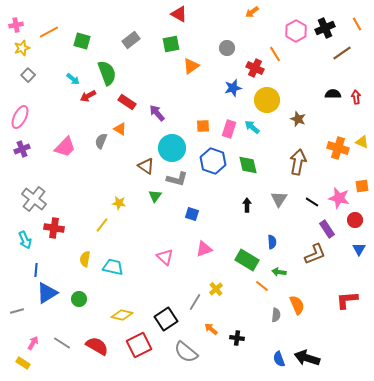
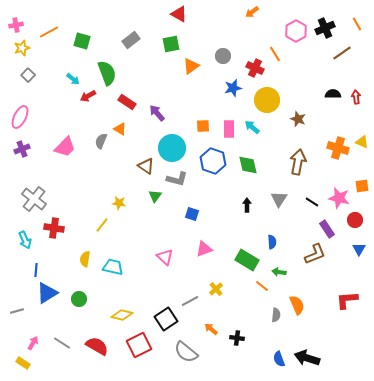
gray circle at (227, 48): moved 4 px left, 8 px down
pink rectangle at (229, 129): rotated 18 degrees counterclockwise
gray line at (195, 302): moved 5 px left, 1 px up; rotated 30 degrees clockwise
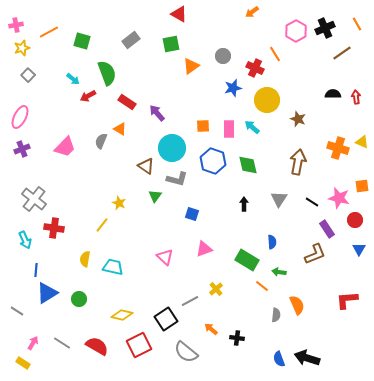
yellow star at (119, 203): rotated 16 degrees clockwise
black arrow at (247, 205): moved 3 px left, 1 px up
gray line at (17, 311): rotated 48 degrees clockwise
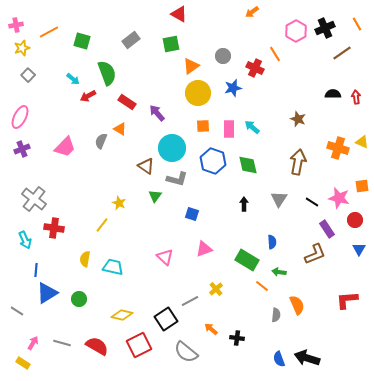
yellow circle at (267, 100): moved 69 px left, 7 px up
gray line at (62, 343): rotated 18 degrees counterclockwise
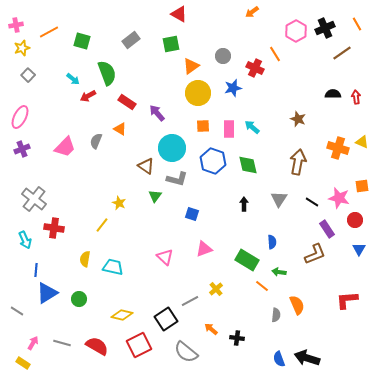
gray semicircle at (101, 141): moved 5 px left
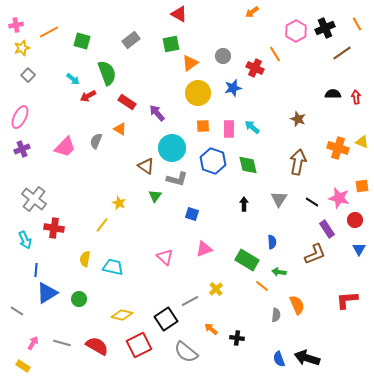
orange triangle at (191, 66): moved 1 px left, 3 px up
yellow rectangle at (23, 363): moved 3 px down
